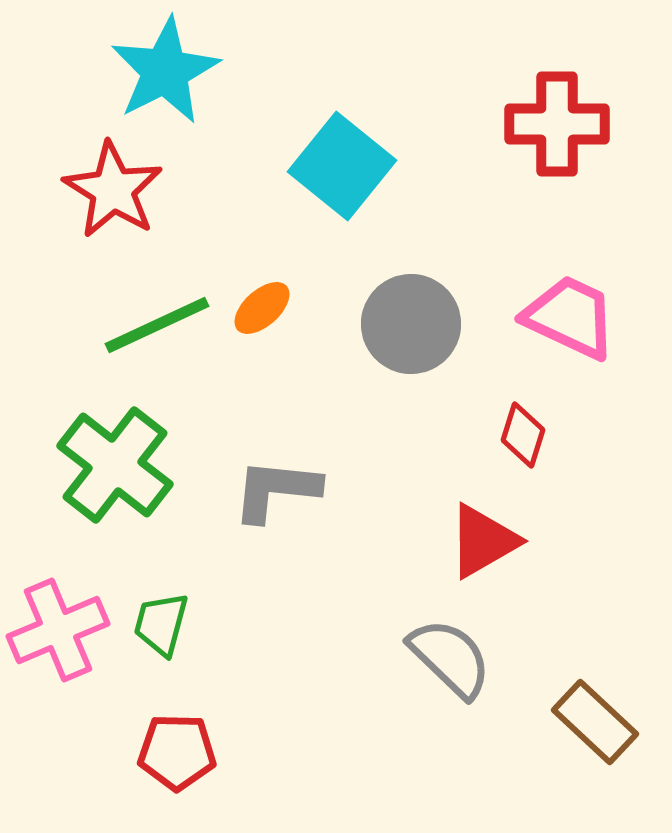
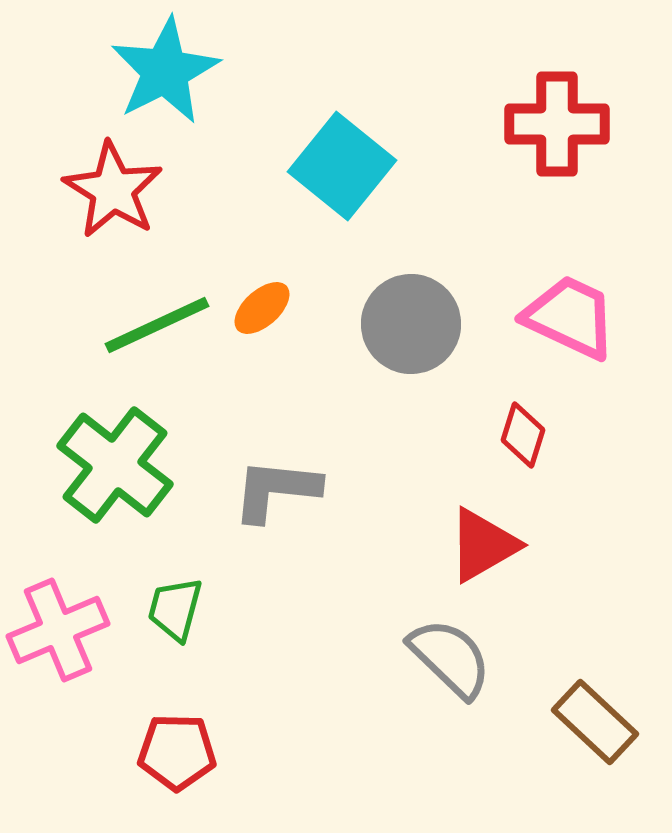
red triangle: moved 4 px down
green trapezoid: moved 14 px right, 15 px up
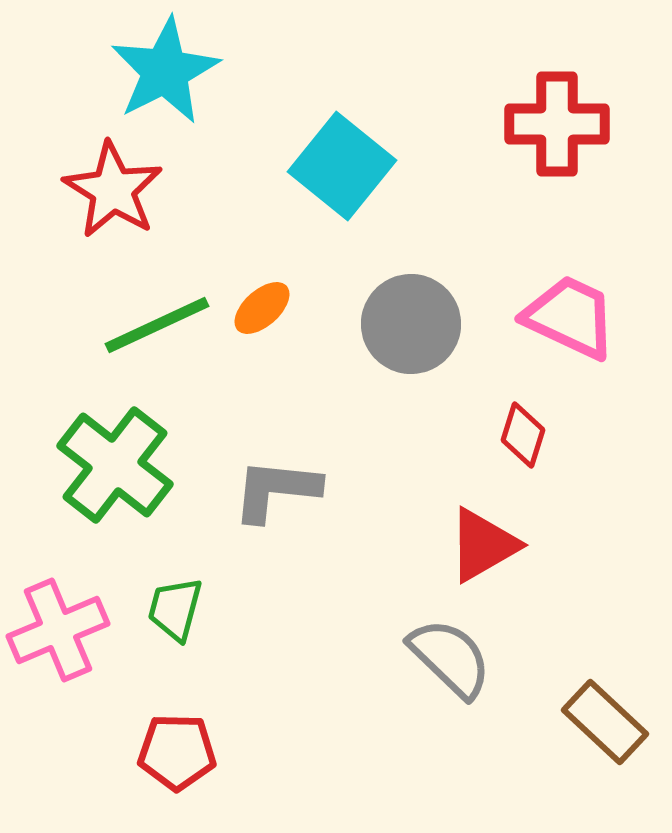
brown rectangle: moved 10 px right
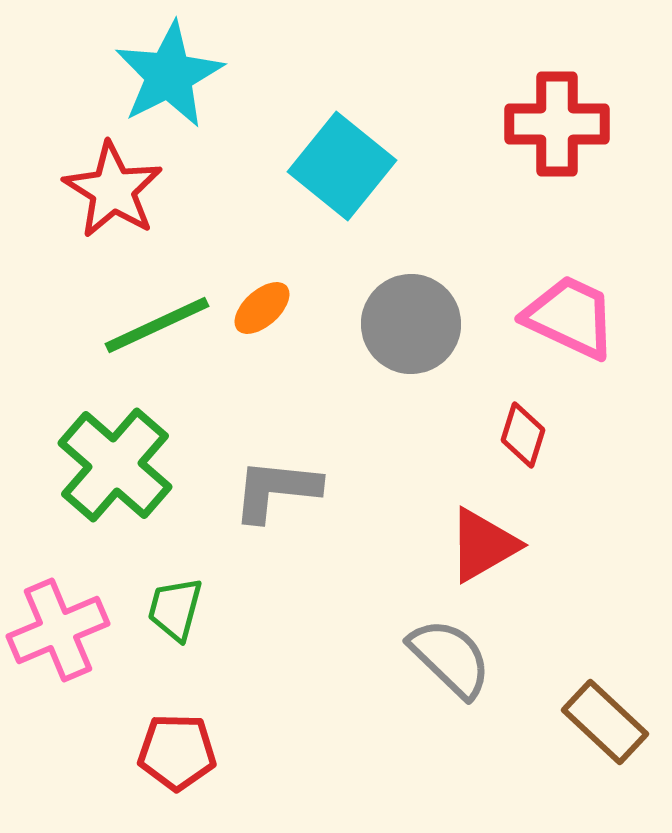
cyan star: moved 4 px right, 4 px down
green cross: rotated 3 degrees clockwise
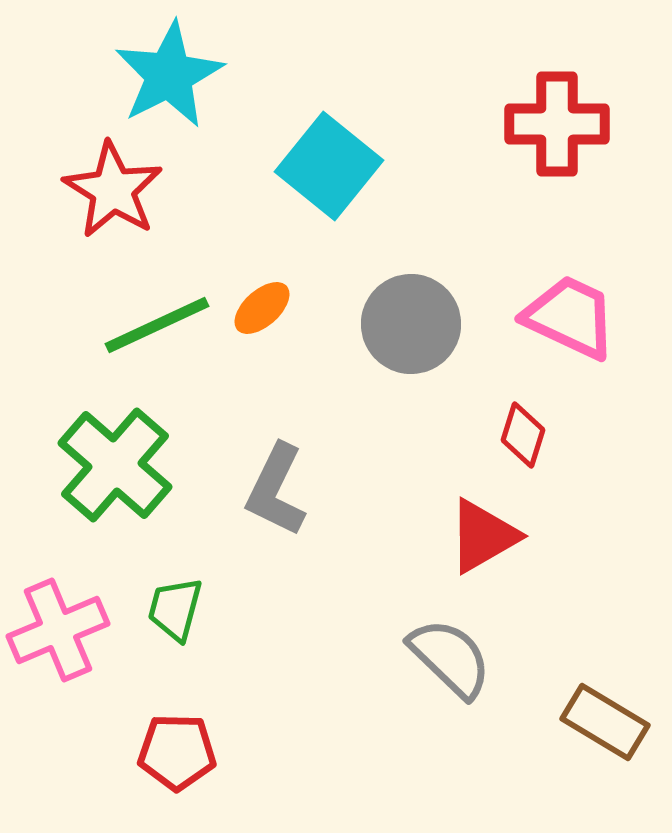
cyan square: moved 13 px left
gray L-shape: rotated 70 degrees counterclockwise
red triangle: moved 9 px up
brown rectangle: rotated 12 degrees counterclockwise
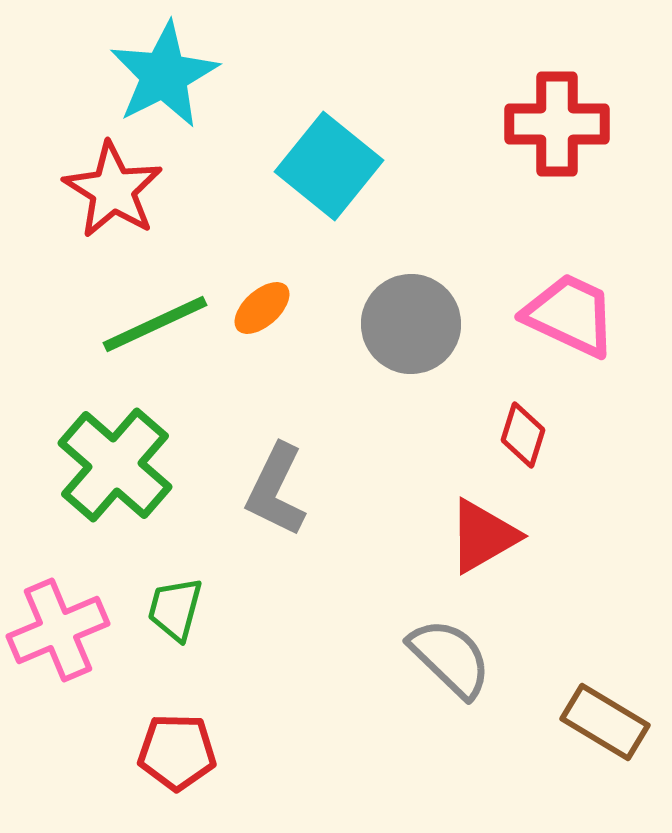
cyan star: moved 5 px left
pink trapezoid: moved 2 px up
green line: moved 2 px left, 1 px up
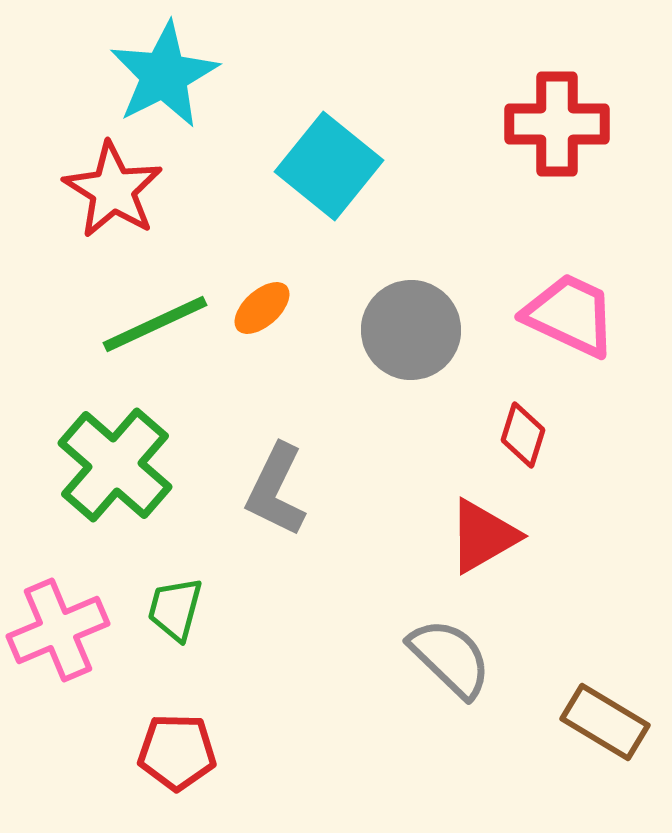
gray circle: moved 6 px down
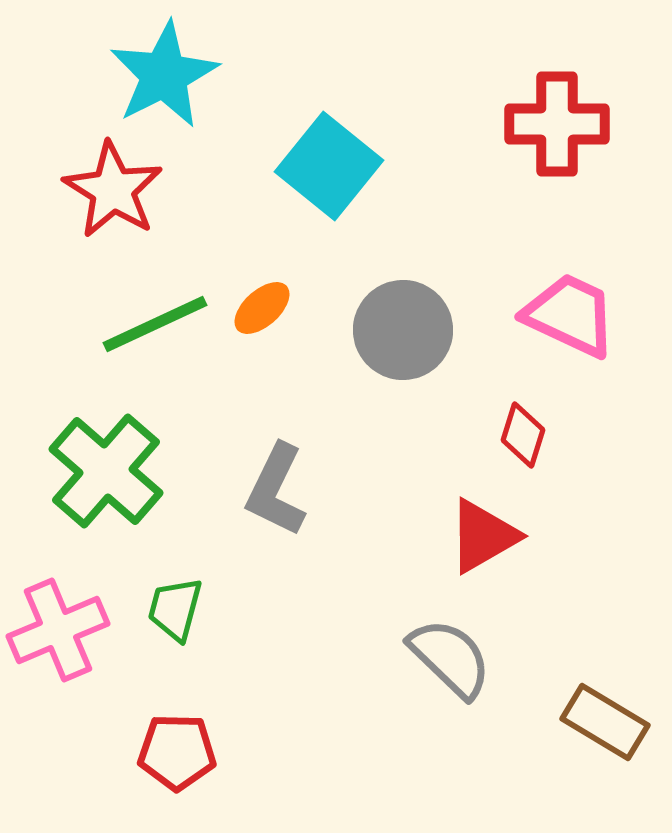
gray circle: moved 8 px left
green cross: moved 9 px left, 6 px down
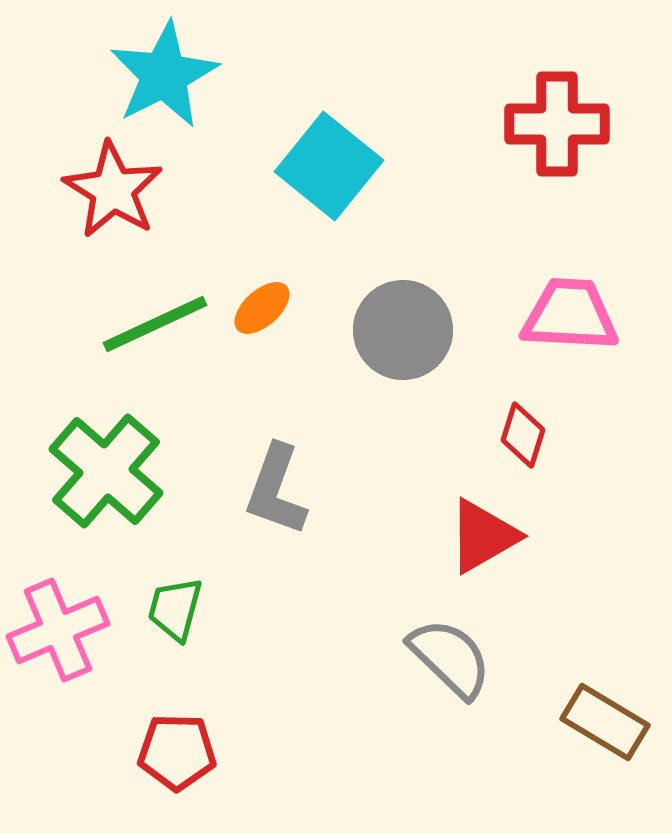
pink trapezoid: rotated 22 degrees counterclockwise
gray L-shape: rotated 6 degrees counterclockwise
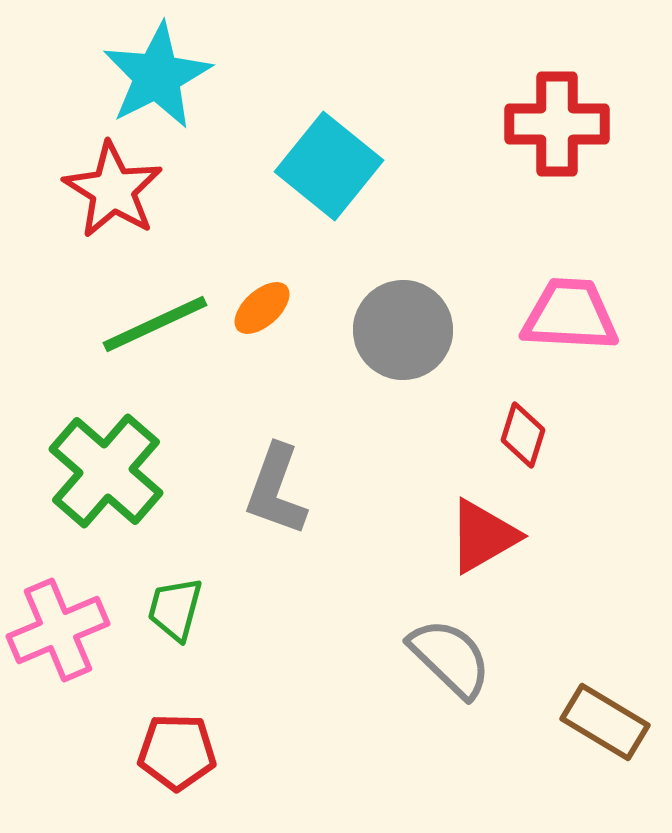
cyan star: moved 7 px left, 1 px down
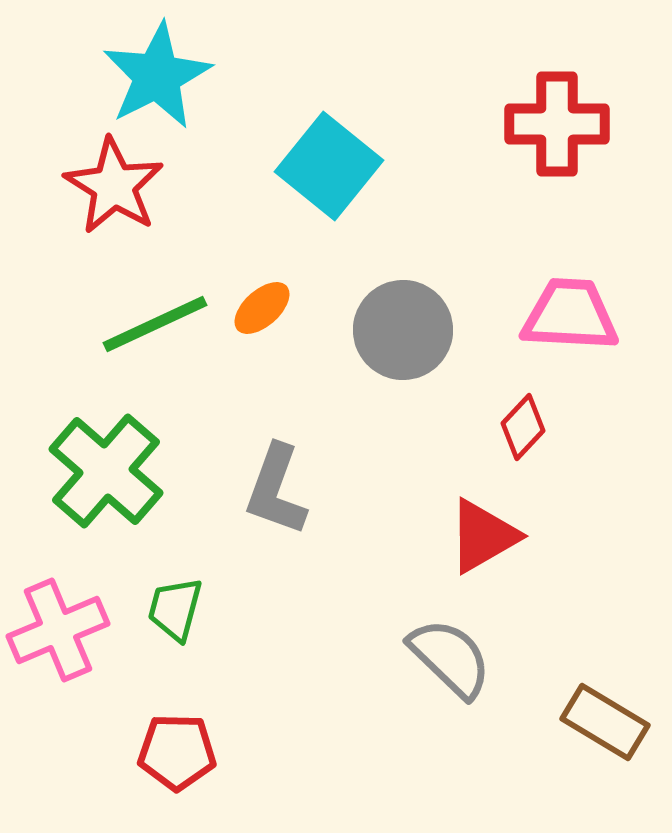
red star: moved 1 px right, 4 px up
red diamond: moved 8 px up; rotated 26 degrees clockwise
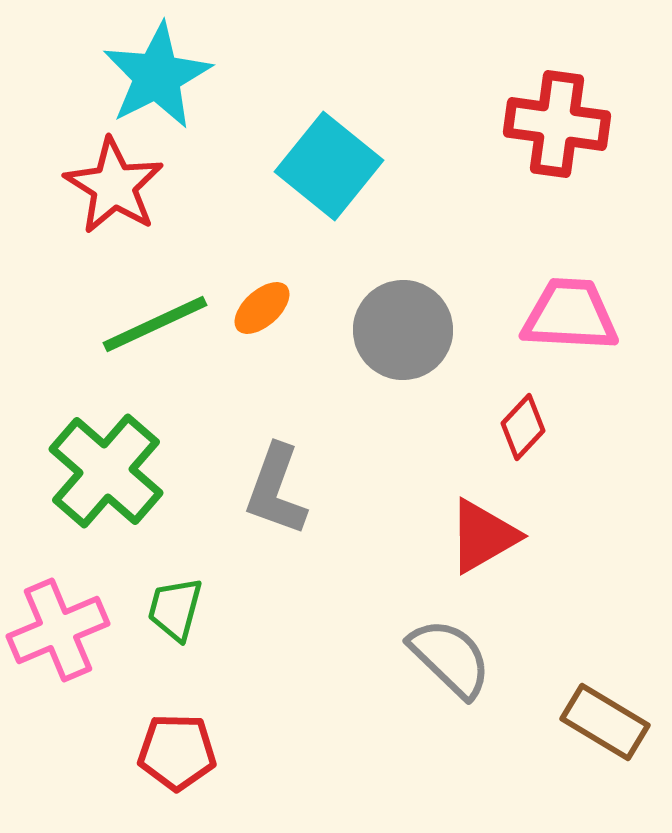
red cross: rotated 8 degrees clockwise
